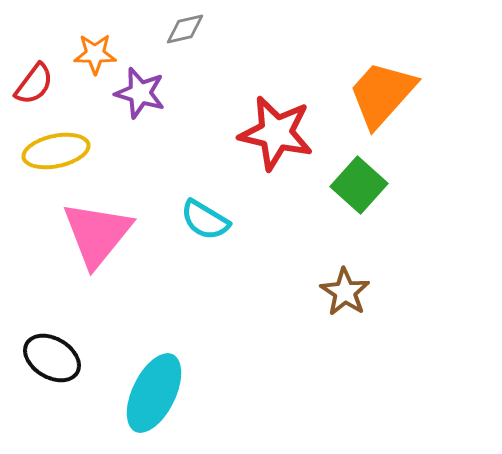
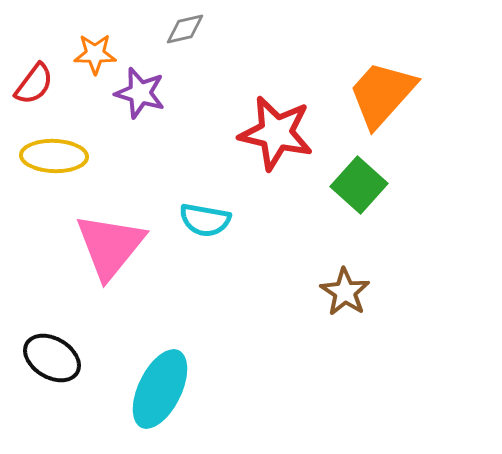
yellow ellipse: moved 2 px left, 5 px down; rotated 14 degrees clockwise
cyan semicircle: rotated 21 degrees counterclockwise
pink triangle: moved 13 px right, 12 px down
cyan ellipse: moved 6 px right, 4 px up
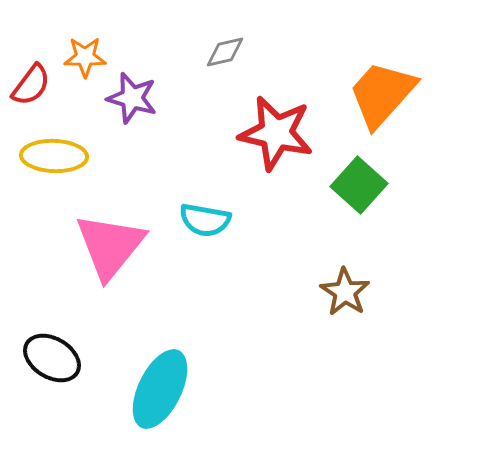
gray diamond: moved 40 px right, 23 px down
orange star: moved 10 px left, 3 px down
red semicircle: moved 3 px left, 1 px down
purple star: moved 8 px left, 5 px down
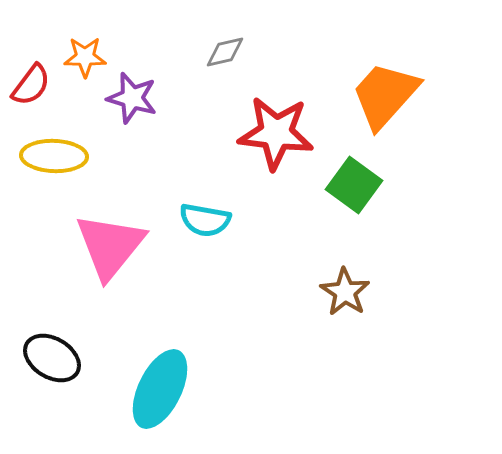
orange trapezoid: moved 3 px right, 1 px down
red star: rotated 6 degrees counterclockwise
green square: moved 5 px left; rotated 6 degrees counterclockwise
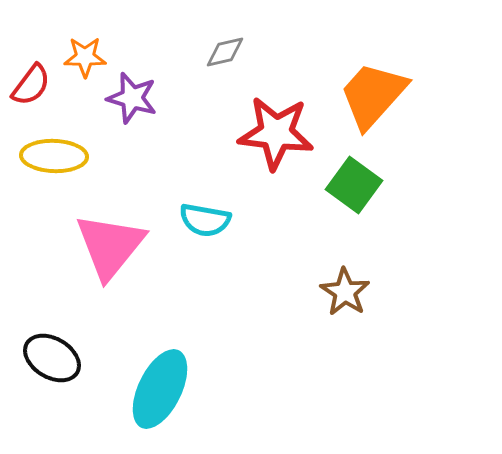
orange trapezoid: moved 12 px left
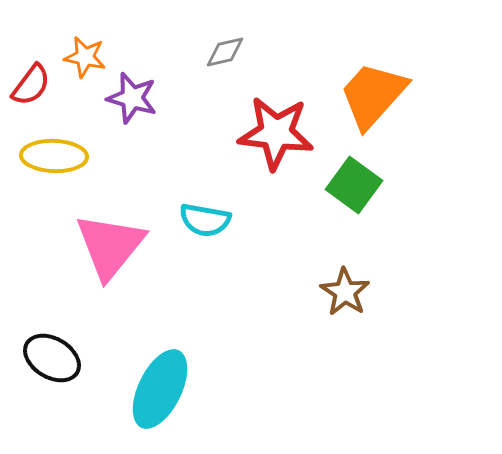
orange star: rotated 12 degrees clockwise
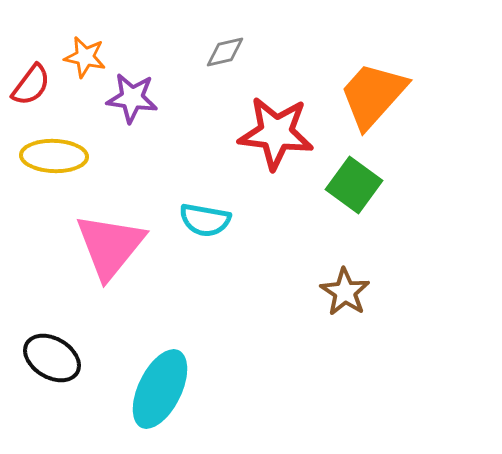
purple star: rotated 9 degrees counterclockwise
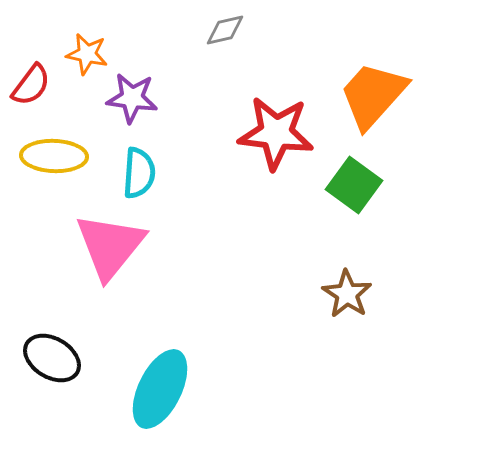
gray diamond: moved 22 px up
orange star: moved 2 px right, 3 px up
cyan semicircle: moved 66 px left, 47 px up; rotated 96 degrees counterclockwise
brown star: moved 2 px right, 2 px down
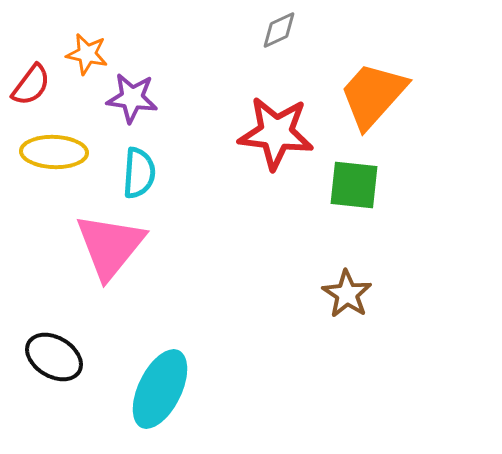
gray diamond: moved 54 px right; rotated 12 degrees counterclockwise
yellow ellipse: moved 4 px up
green square: rotated 30 degrees counterclockwise
black ellipse: moved 2 px right, 1 px up
